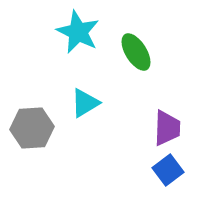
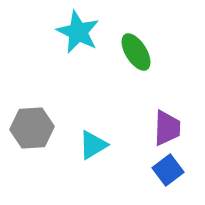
cyan triangle: moved 8 px right, 42 px down
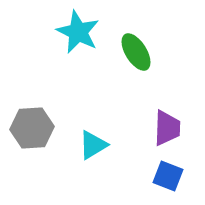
blue square: moved 6 px down; rotated 32 degrees counterclockwise
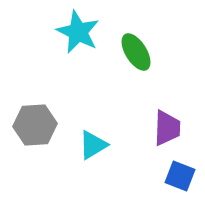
gray hexagon: moved 3 px right, 3 px up
blue square: moved 12 px right
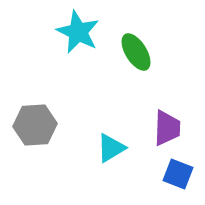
cyan triangle: moved 18 px right, 3 px down
blue square: moved 2 px left, 2 px up
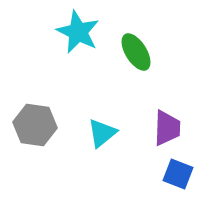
gray hexagon: rotated 12 degrees clockwise
cyan triangle: moved 9 px left, 15 px up; rotated 8 degrees counterclockwise
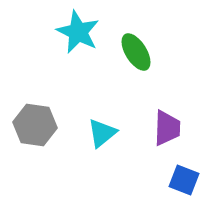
blue square: moved 6 px right, 6 px down
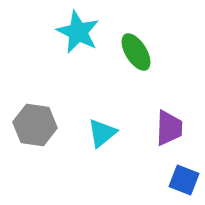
purple trapezoid: moved 2 px right
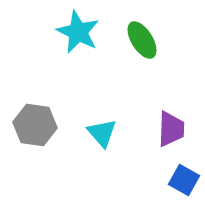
green ellipse: moved 6 px right, 12 px up
purple trapezoid: moved 2 px right, 1 px down
cyan triangle: rotated 32 degrees counterclockwise
blue square: rotated 8 degrees clockwise
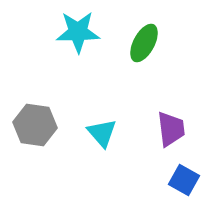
cyan star: rotated 27 degrees counterclockwise
green ellipse: moved 2 px right, 3 px down; rotated 60 degrees clockwise
purple trapezoid: rotated 9 degrees counterclockwise
